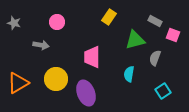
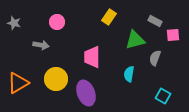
pink square: rotated 24 degrees counterclockwise
cyan square: moved 5 px down; rotated 28 degrees counterclockwise
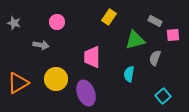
cyan square: rotated 21 degrees clockwise
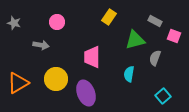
pink square: moved 1 px right, 1 px down; rotated 24 degrees clockwise
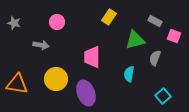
orange triangle: moved 1 px left, 1 px down; rotated 40 degrees clockwise
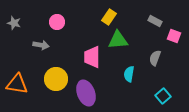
green triangle: moved 17 px left; rotated 10 degrees clockwise
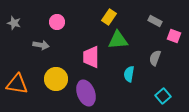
pink trapezoid: moved 1 px left
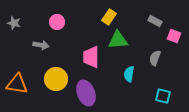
cyan square: rotated 35 degrees counterclockwise
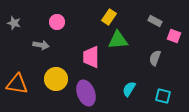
cyan semicircle: moved 15 px down; rotated 21 degrees clockwise
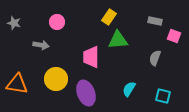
gray rectangle: rotated 16 degrees counterclockwise
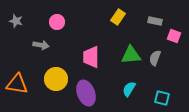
yellow rectangle: moved 9 px right
gray star: moved 2 px right, 2 px up
green triangle: moved 13 px right, 15 px down
cyan square: moved 1 px left, 2 px down
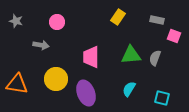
gray rectangle: moved 2 px right, 1 px up
